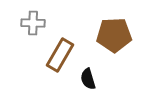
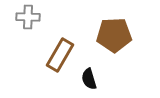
gray cross: moved 5 px left, 6 px up
black semicircle: moved 1 px right
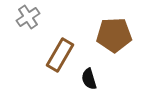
gray cross: rotated 35 degrees counterclockwise
